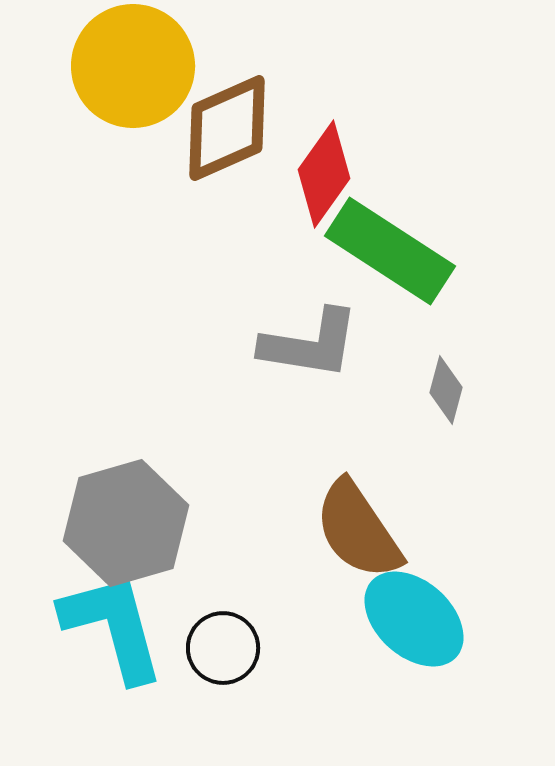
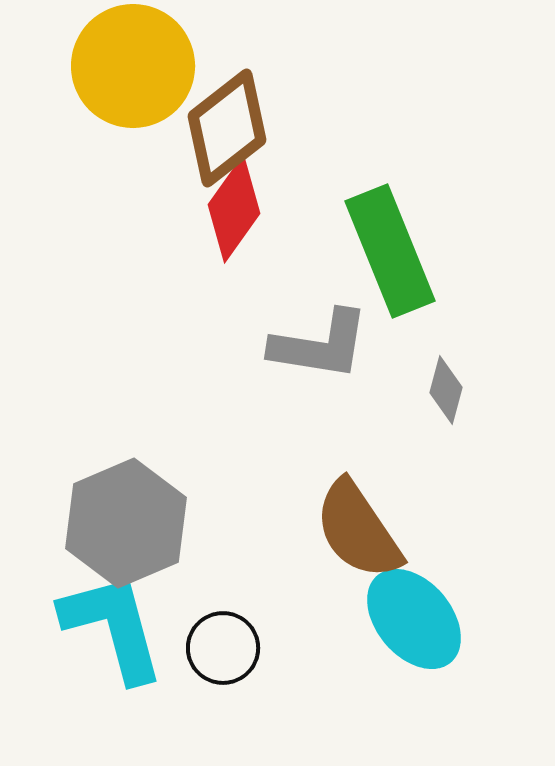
brown diamond: rotated 14 degrees counterclockwise
red diamond: moved 90 px left, 35 px down
green rectangle: rotated 35 degrees clockwise
gray L-shape: moved 10 px right, 1 px down
gray hexagon: rotated 7 degrees counterclockwise
cyan ellipse: rotated 8 degrees clockwise
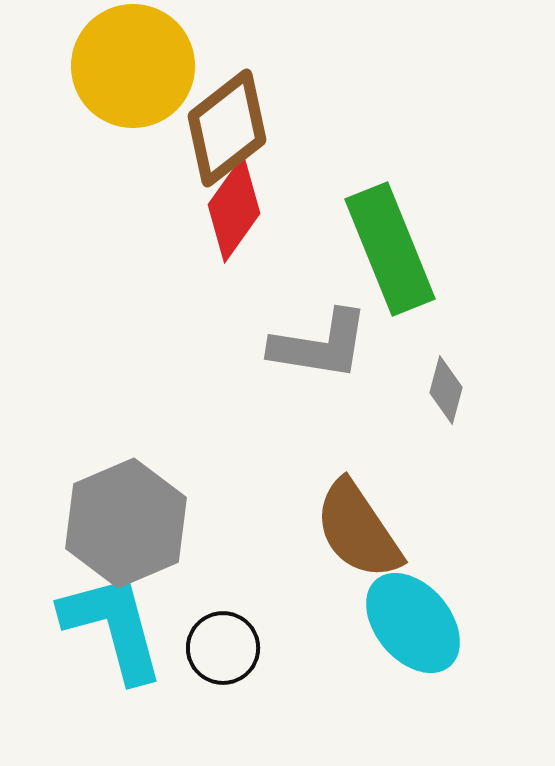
green rectangle: moved 2 px up
cyan ellipse: moved 1 px left, 4 px down
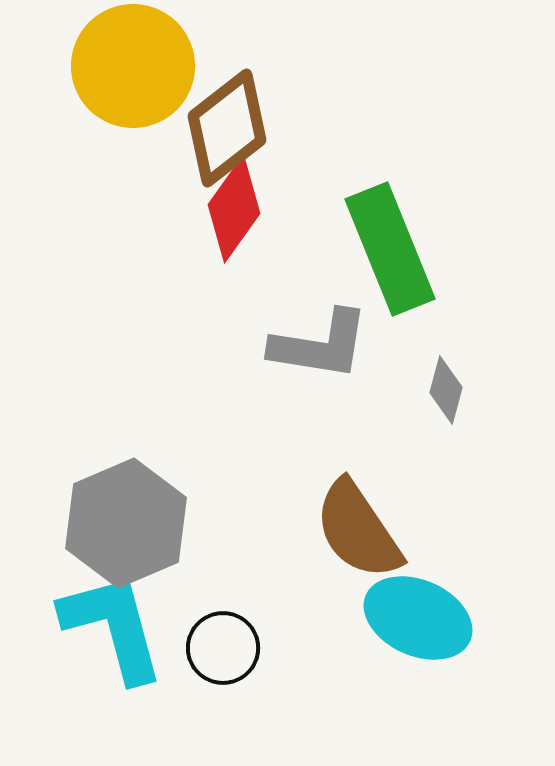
cyan ellipse: moved 5 px right, 5 px up; rotated 26 degrees counterclockwise
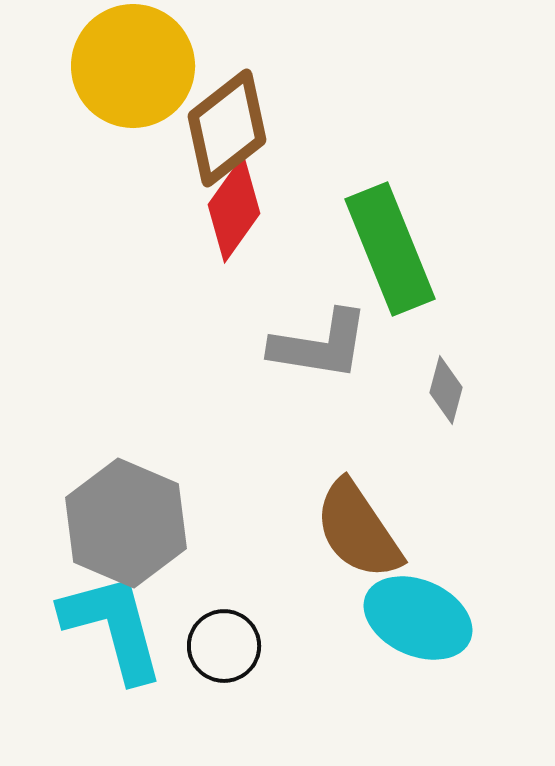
gray hexagon: rotated 14 degrees counterclockwise
black circle: moved 1 px right, 2 px up
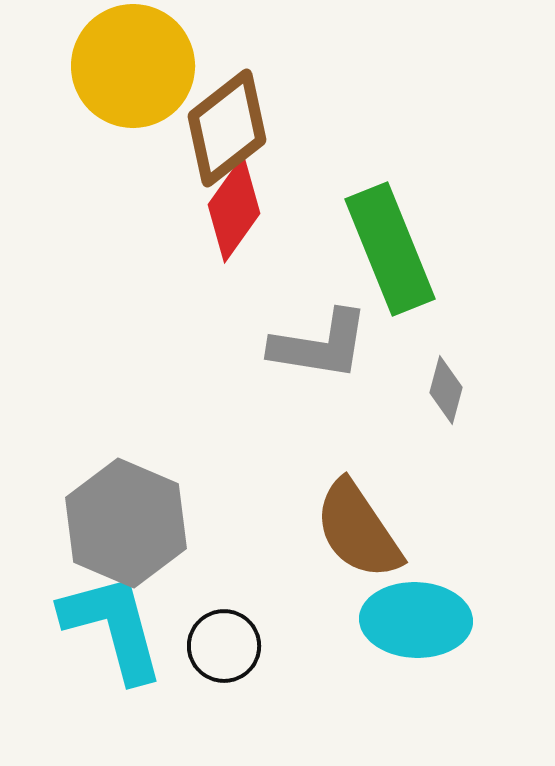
cyan ellipse: moved 2 px left, 2 px down; rotated 22 degrees counterclockwise
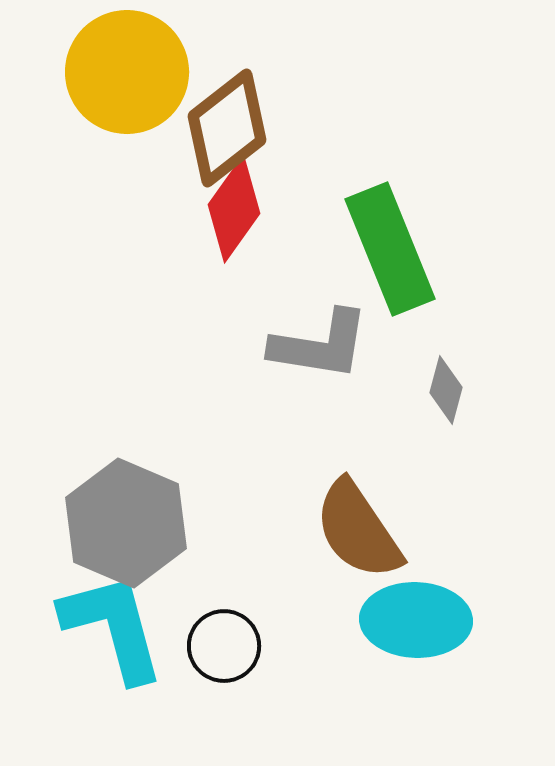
yellow circle: moved 6 px left, 6 px down
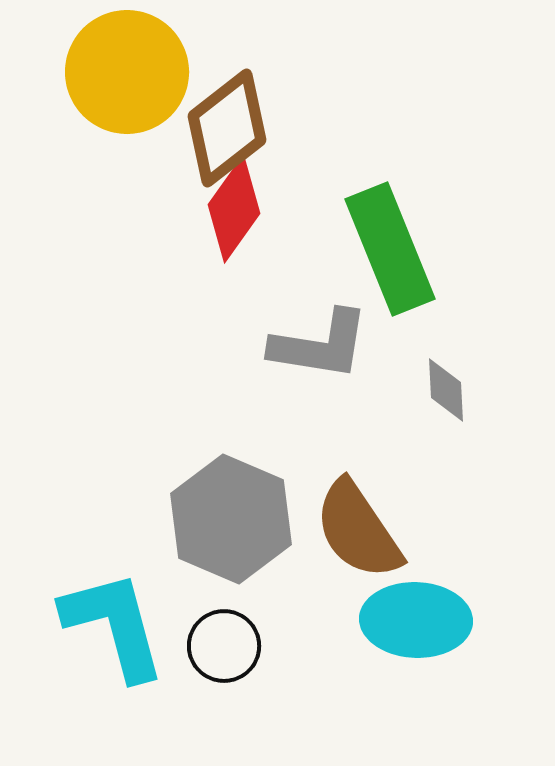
gray diamond: rotated 18 degrees counterclockwise
gray hexagon: moved 105 px right, 4 px up
cyan L-shape: moved 1 px right, 2 px up
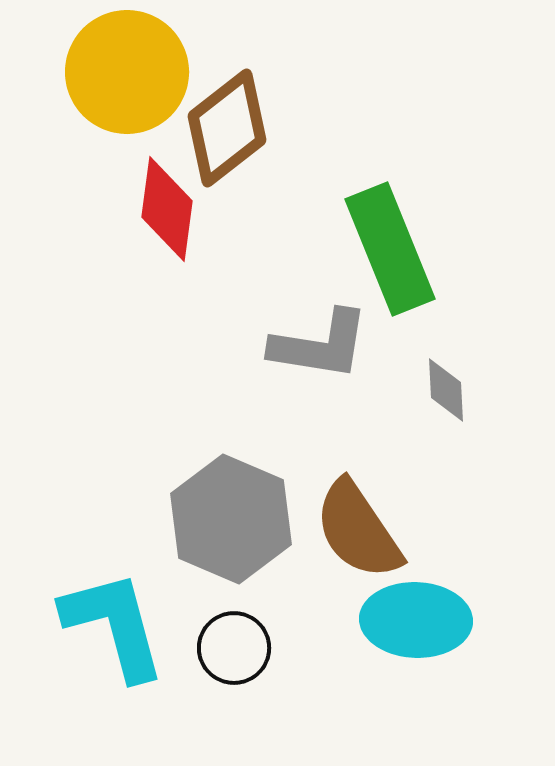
red diamond: moved 67 px left; rotated 28 degrees counterclockwise
black circle: moved 10 px right, 2 px down
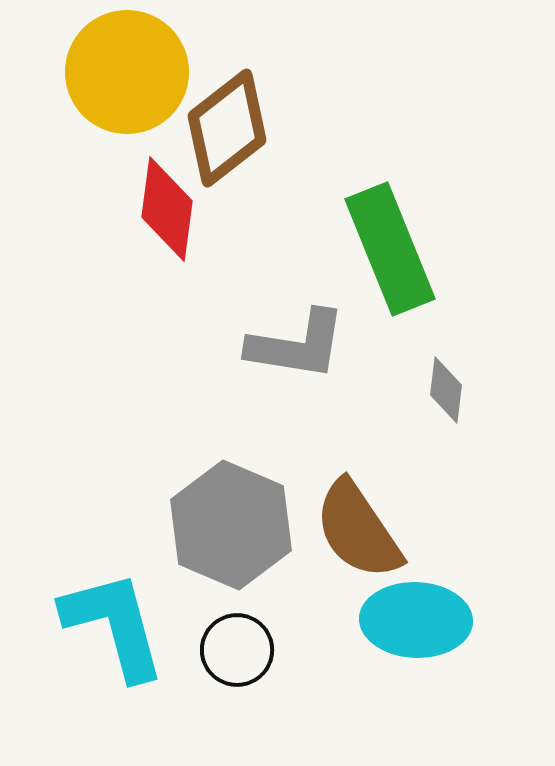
gray L-shape: moved 23 px left
gray diamond: rotated 10 degrees clockwise
gray hexagon: moved 6 px down
black circle: moved 3 px right, 2 px down
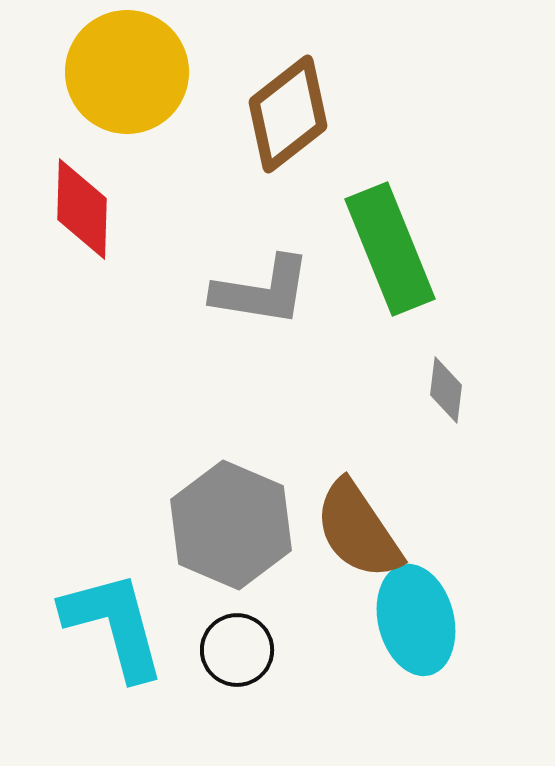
brown diamond: moved 61 px right, 14 px up
red diamond: moved 85 px left; rotated 6 degrees counterclockwise
gray L-shape: moved 35 px left, 54 px up
cyan ellipse: rotated 74 degrees clockwise
